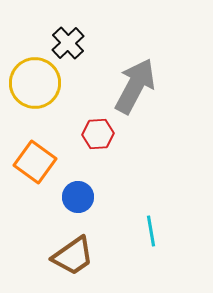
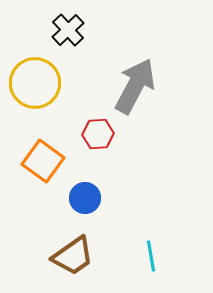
black cross: moved 13 px up
orange square: moved 8 px right, 1 px up
blue circle: moved 7 px right, 1 px down
cyan line: moved 25 px down
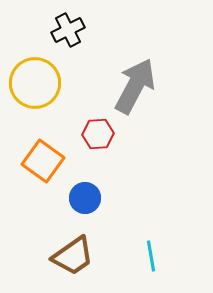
black cross: rotated 16 degrees clockwise
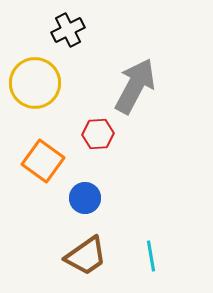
brown trapezoid: moved 13 px right
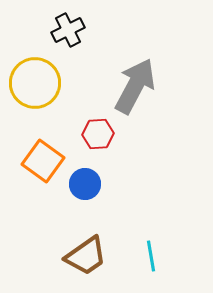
blue circle: moved 14 px up
